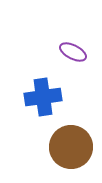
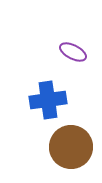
blue cross: moved 5 px right, 3 px down
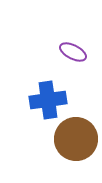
brown circle: moved 5 px right, 8 px up
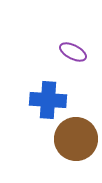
blue cross: rotated 12 degrees clockwise
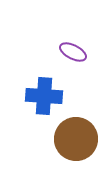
blue cross: moved 4 px left, 4 px up
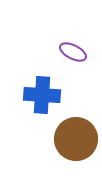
blue cross: moved 2 px left, 1 px up
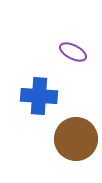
blue cross: moved 3 px left, 1 px down
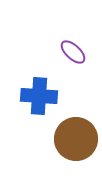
purple ellipse: rotated 16 degrees clockwise
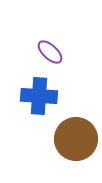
purple ellipse: moved 23 px left
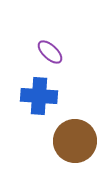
brown circle: moved 1 px left, 2 px down
